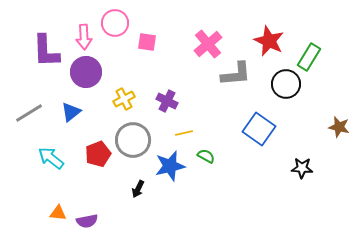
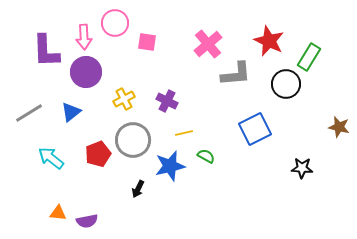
blue square: moved 4 px left; rotated 28 degrees clockwise
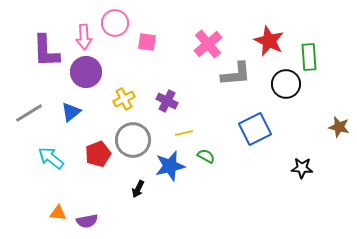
green rectangle: rotated 36 degrees counterclockwise
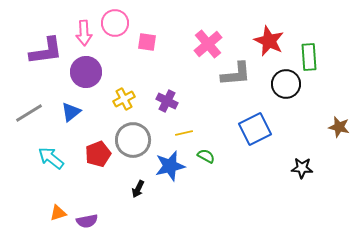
pink arrow: moved 4 px up
purple L-shape: rotated 96 degrees counterclockwise
orange triangle: rotated 24 degrees counterclockwise
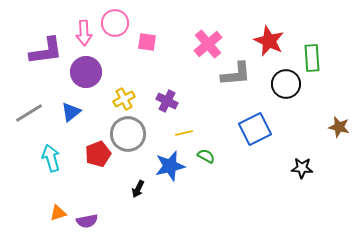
green rectangle: moved 3 px right, 1 px down
gray circle: moved 5 px left, 6 px up
cyan arrow: rotated 36 degrees clockwise
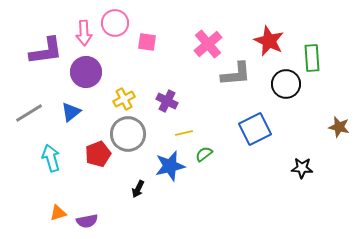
green semicircle: moved 2 px left, 2 px up; rotated 66 degrees counterclockwise
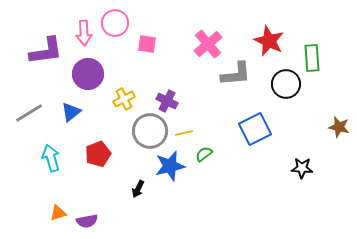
pink square: moved 2 px down
purple circle: moved 2 px right, 2 px down
gray circle: moved 22 px right, 3 px up
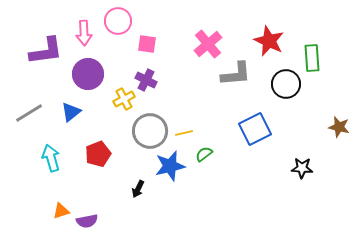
pink circle: moved 3 px right, 2 px up
purple cross: moved 21 px left, 21 px up
orange triangle: moved 3 px right, 2 px up
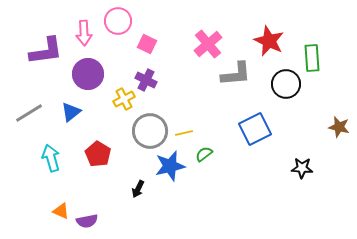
pink square: rotated 18 degrees clockwise
red pentagon: rotated 20 degrees counterclockwise
orange triangle: rotated 42 degrees clockwise
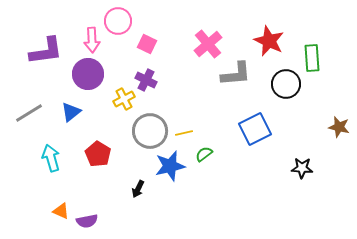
pink arrow: moved 8 px right, 7 px down
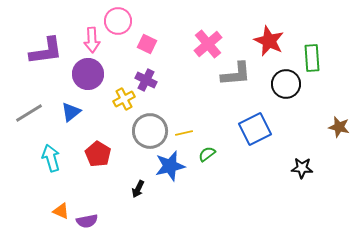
green semicircle: moved 3 px right
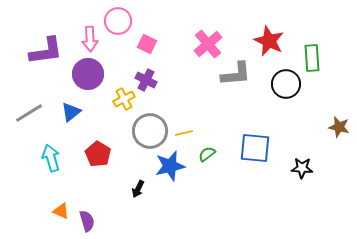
pink arrow: moved 2 px left, 1 px up
blue square: moved 19 px down; rotated 32 degrees clockwise
purple semicircle: rotated 95 degrees counterclockwise
